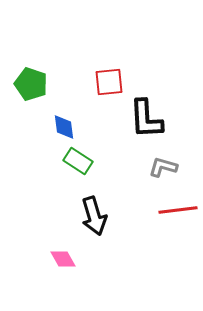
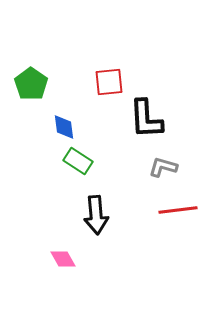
green pentagon: rotated 16 degrees clockwise
black arrow: moved 2 px right, 1 px up; rotated 12 degrees clockwise
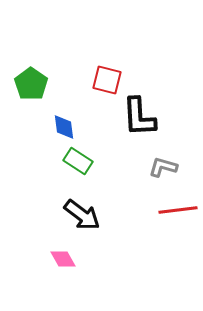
red square: moved 2 px left, 2 px up; rotated 20 degrees clockwise
black L-shape: moved 7 px left, 2 px up
black arrow: moved 14 px left; rotated 48 degrees counterclockwise
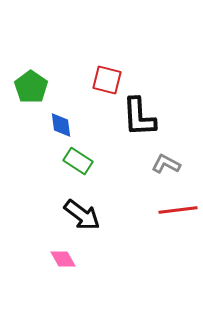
green pentagon: moved 3 px down
blue diamond: moved 3 px left, 2 px up
gray L-shape: moved 3 px right, 3 px up; rotated 12 degrees clockwise
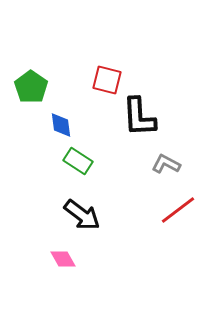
red line: rotated 30 degrees counterclockwise
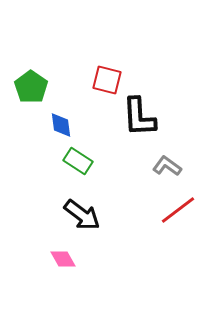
gray L-shape: moved 1 px right, 2 px down; rotated 8 degrees clockwise
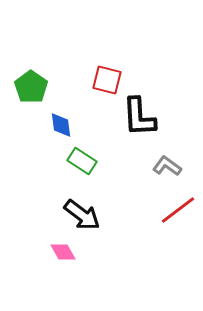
green rectangle: moved 4 px right
pink diamond: moved 7 px up
